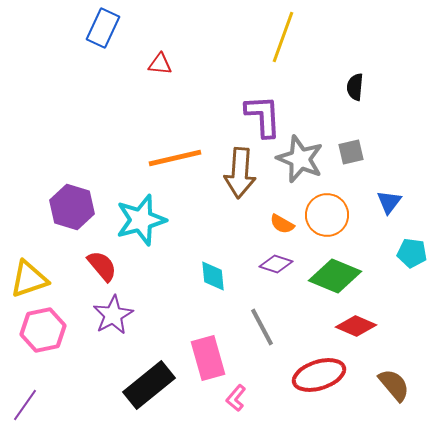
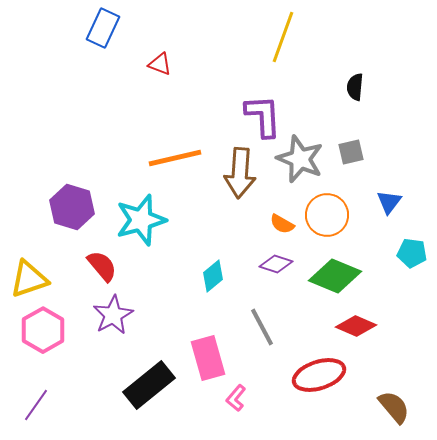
red triangle: rotated 15 degrees clockwise
cyan diamond: rotated 56 degrees clockwise
pink hexagon: rotated 18 degrees counterclockwise
brown semicircle: moved 22 px down
purple line: moved 11 px right
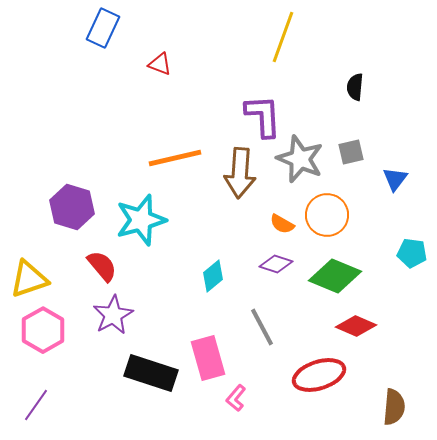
blue triangle: moved 6 px right, 23 px up
black rectangle: moved 2 px right, 12 px up; rotated 57 degrees clockwise
brown semicircle: rotated 45 degrees clockwise
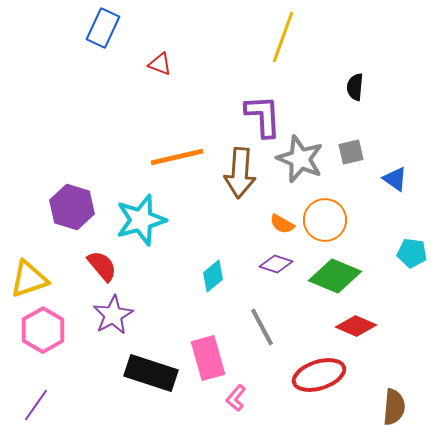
orange line: moved 2 px right, 1 px up
blue triangle: rotated 32 degrees counterclockwise
orange circle: moved 2 px left, 5 px down
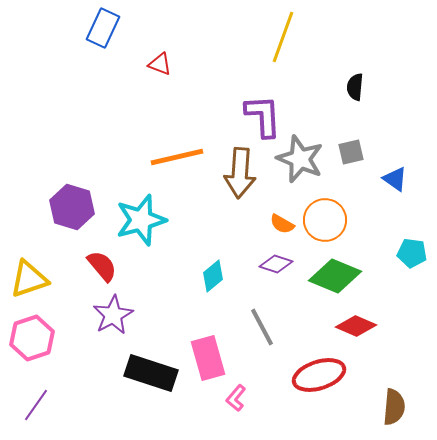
pink hexagon: moved 11 px left, 8 px down; rotated 12 degrees clockwise
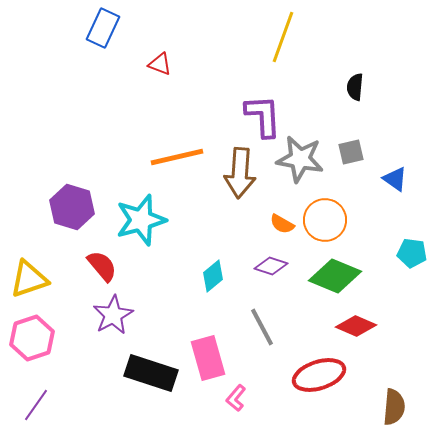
gray star: rotated 12 degrees counterclockwise
purple diamond: moved 5 px left, 2 px down
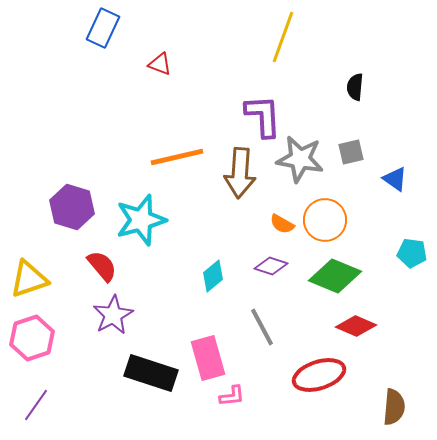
pink L-shape: moved 4 px left, 2 px up; rotated 136 degrees counterclockwise
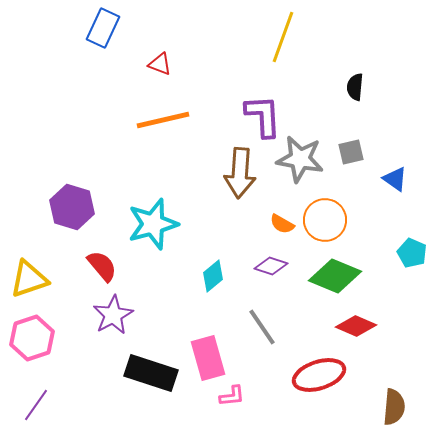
orange line: moved 14 px left, 37 px up
cyan star: moved 12 px right, 4 px down
cyan pentagon: rotated 16 degrees clockwise
gray line: rotated 6 degrees counterclockwise
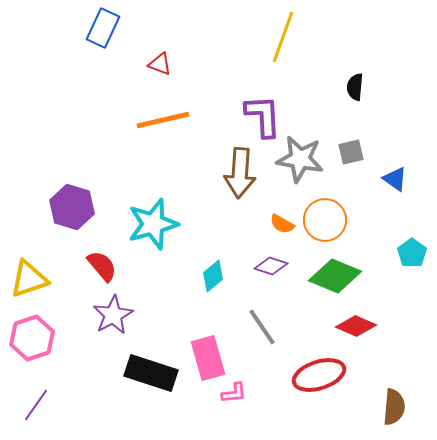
cyan pentagon: rotated 12 degrees clockwise
pink L-shape: moved 2 px right, 3 px up
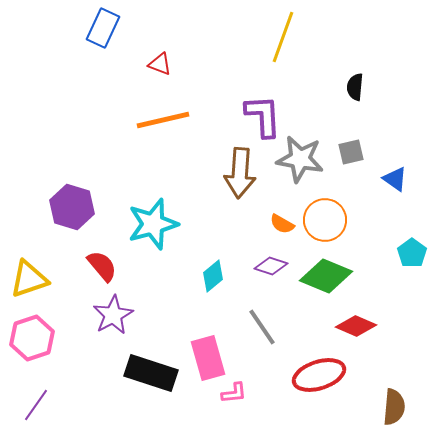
green diamond: moved 9 px left
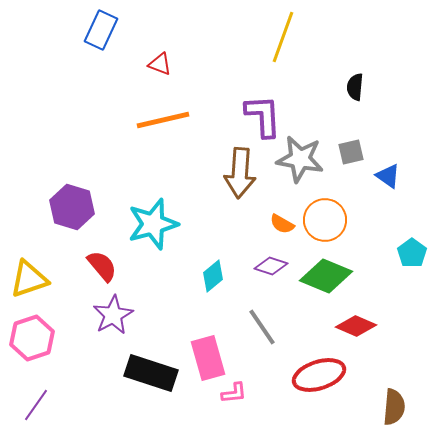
blue rectangle: moved 2 px left, 2 px down
blue triangle: moved 7 px left, 3 px up
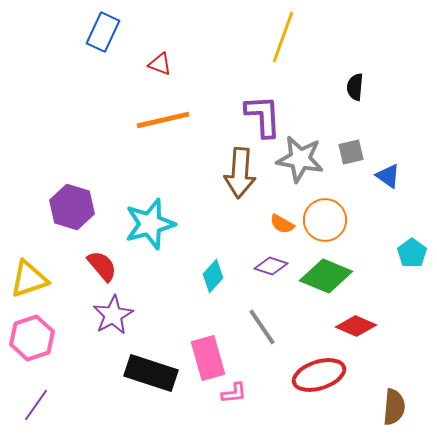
blue rectangle: moved 2 px right, 2 px down
cyan star: moved 3 px left
cyan diamond: rotated 8 degrees counterclockwise
